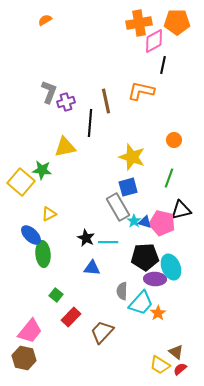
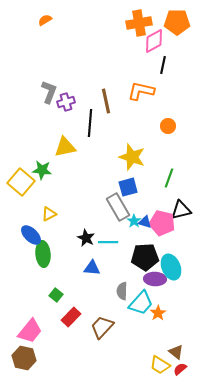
orange circle at (174, 140): moved 6 px left, 14 px up
brown trapezoid at (102, 332): moved 5 px up
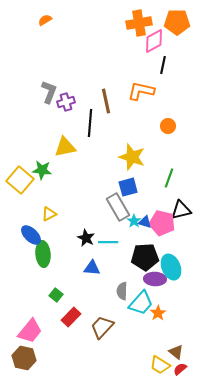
yellow square at (21, 182): moved 1 px left, 2 px up
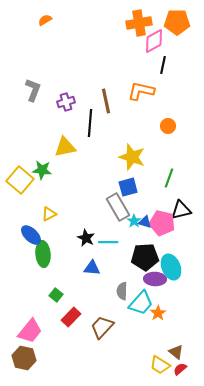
gray L-shape at (49, 92): moved 16 px left, 2 px up
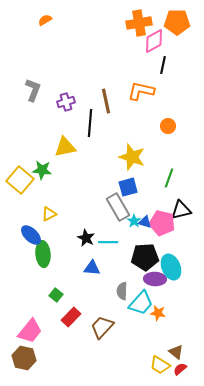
orange star at (158, 313): rotated 28 degrees counterclockwise
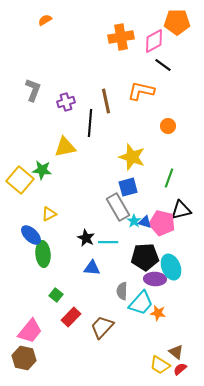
orange cross at (139, 23): moved 18 px left, 14 px down
black line at (163, 65): rotated 66 degrees counterclockwise
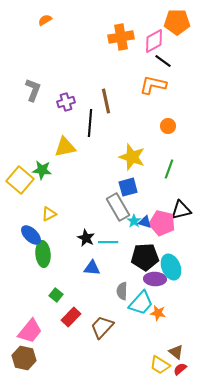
black line at (163, 65): moved 4 px up
orange L-shape at (141, 91): moved 12 px right, 6 px up
green line at (169, 178): moved 9 px up
